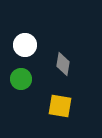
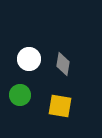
white circle: moved 4 px right, 14 px down
green circle: moved 1 px left, 16 px down
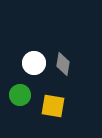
white circle: moved 5 px right, 4 px down
yellow square: moved 7 px left
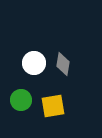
green circle: moved 1 px right, 5 px down
yellow square: rotated 20 degrees counterclockwise
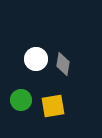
white circle: moved 2 px right, 4 px up
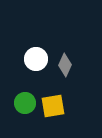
gray diamond: moved 2 px right, 1 px down; rotated 15 degrees clockwise
green circle: moved 4 px right, 3 px down
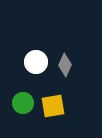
white circle: moved 3 px down
green circle: moved 2 px left
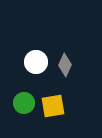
green circle: moved 1 px right
